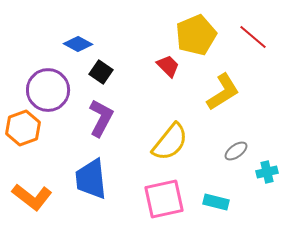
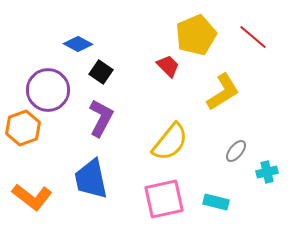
gray ellipse: rotated 15 degrees counterclockwise
blue trapezoid: rotated 6 degrees counterclockwise
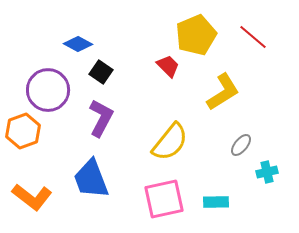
orange hexagon: moved 3 px down
gray ellipse: moved 5 px right, 6 px up
blue trapezoid: rotated 9 degrees counterclockwise
cyan rectangle: rotated 15 degrees counterclockwise
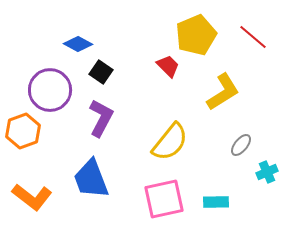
purple circle: moved 2 px right
cyan cross: rotated 10 degrees counterclockwise
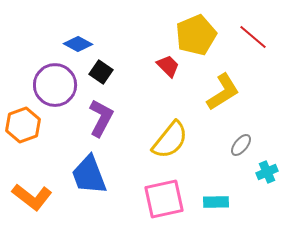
purple circle: moved 5 px right, 5 px up
orange hexagon: moved 6 px up
yellow semicircle: moved 2 px up
blue trapezoid: moved 2 px left, 4 px up
